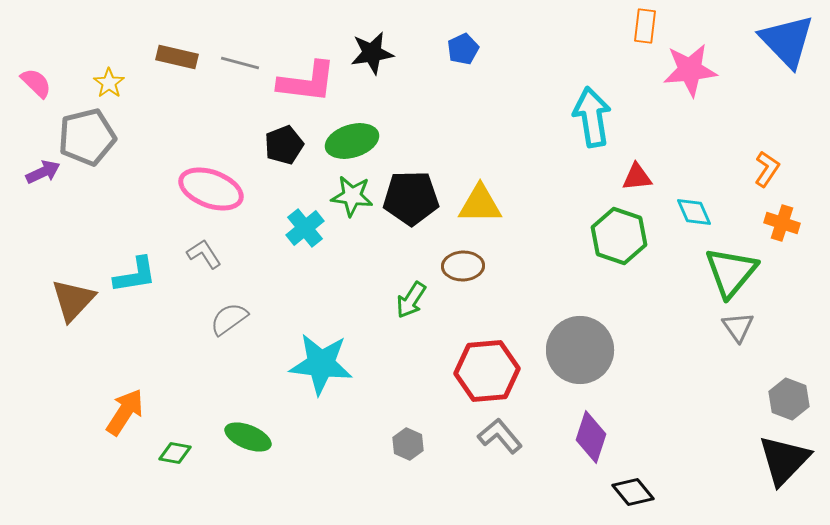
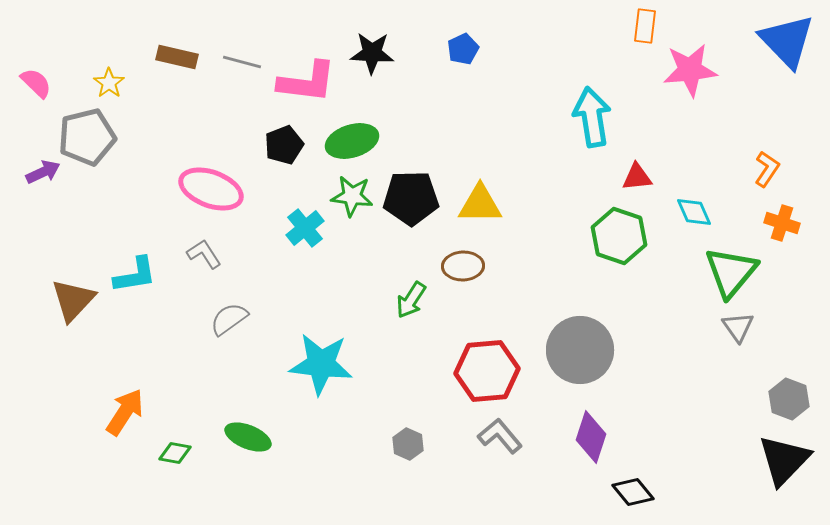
black star at (372, 53): rotated 12 degrees clockwise
gray line at (240, 63): moved 2 px right, 1 px up
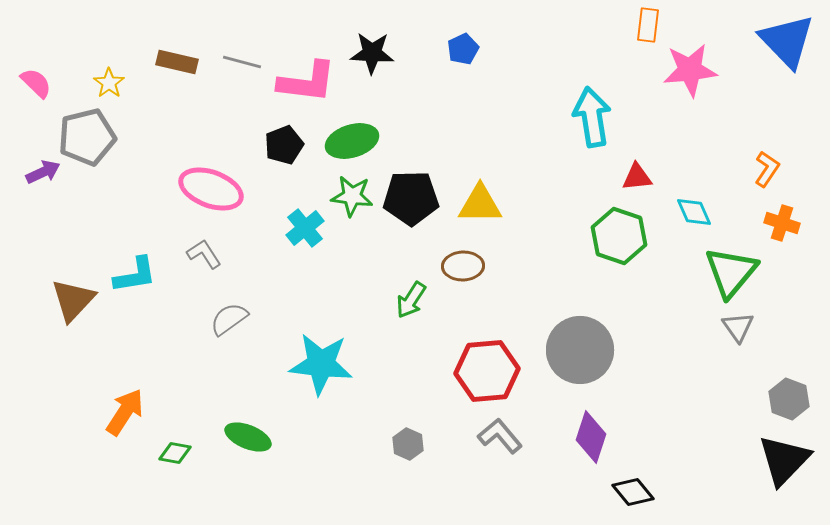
orange rectangle at (645, 26): moved 3 px right, 1 px up
brown rectangle at (177, 57): moved 5 px down
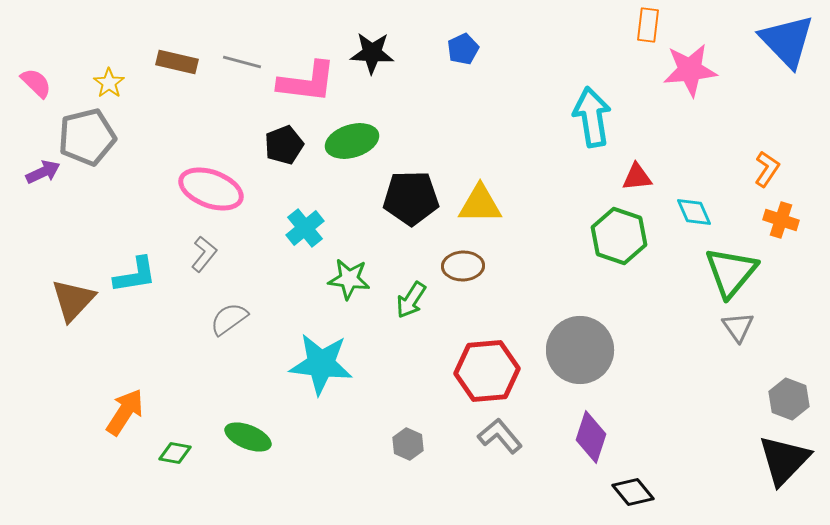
green star at (352, 196): moved 3 px left, 83 px down
orange cross at (782, 223): moved 1 px left, 3 px up
gray L-shape at (204, 254): rotated 72 degrees clockwise
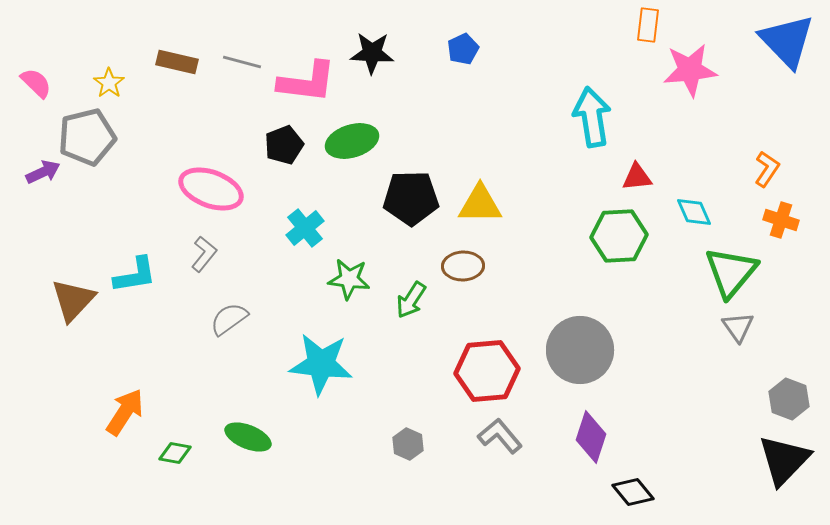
green hexagon at (619, 236): rotated 22 degrees counterclockwise
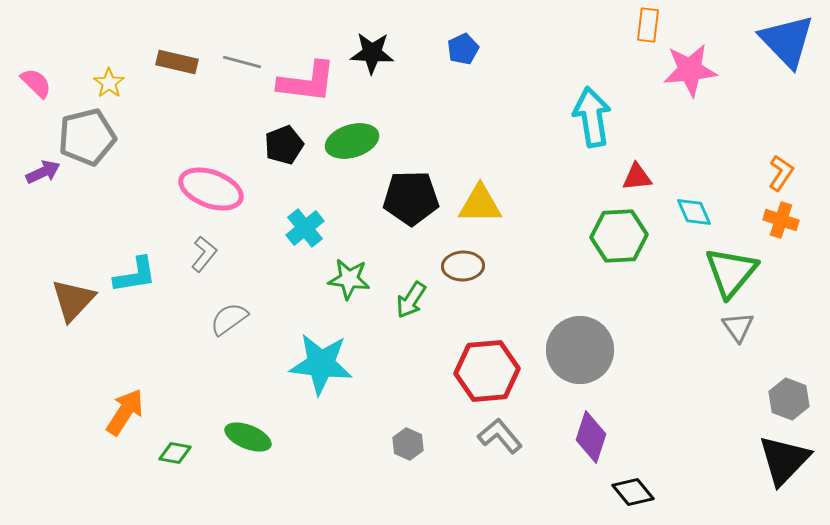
orange L-shape at (767, 169): moved 14 px right, 4 px down
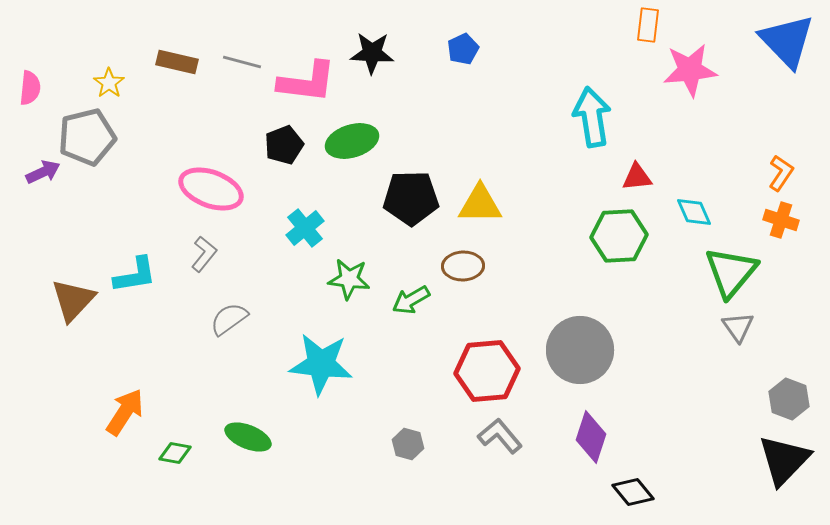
pink semicircle at (36, 83): moved 6 px left, 5 px down; rotated 52 degrees clockwise
green arrow at (411, 300): rotated 27 degrees clockwise
gray hexagon at (408, 444): rotated 8 degrees counterclockwise
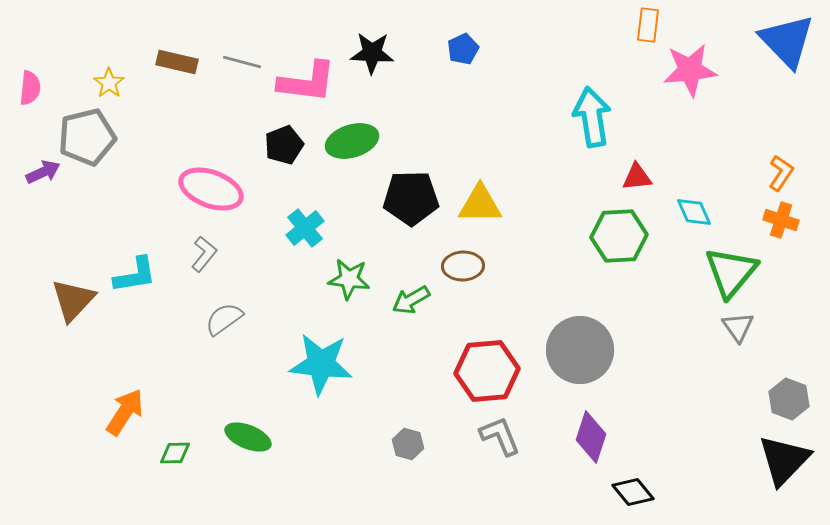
gray semicircle at (229, 319): moved 5 px left
gray L-shape at (500, 436): rotated 18 degrees clockwise
green diamond at (175, 453): rotated 12 degrees counterclockwise
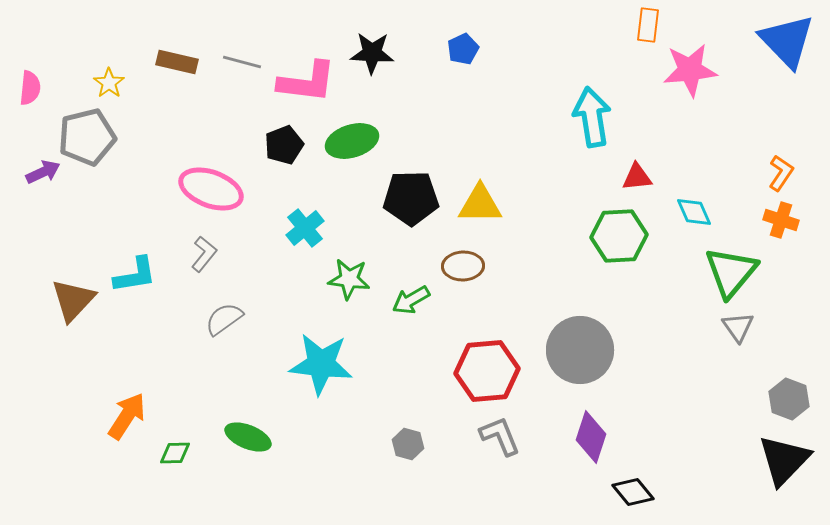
orange arrow at (125, 412): moved 2 px right, 4 px down
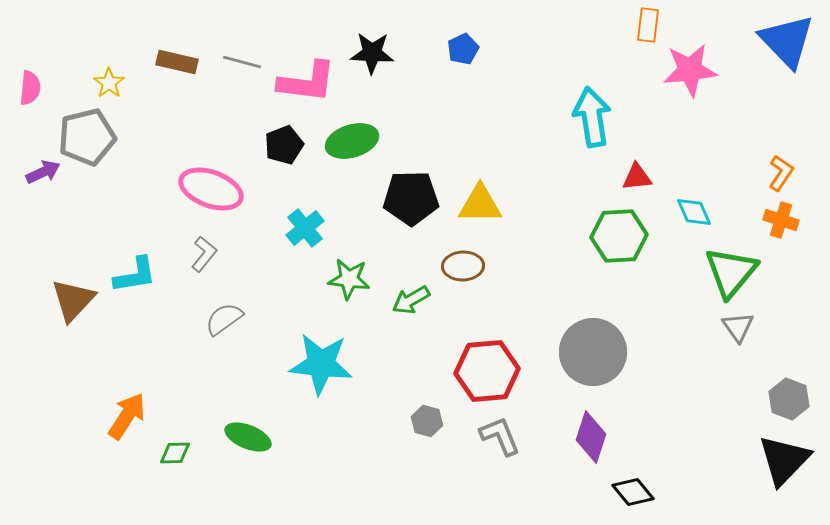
gray circle at (580, 350): moved 13 px right, 2 px down
gray hexagon at (408, 444): moved 19 px right, 23 px up
